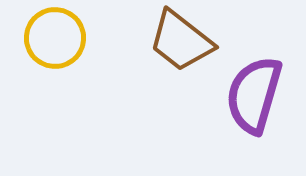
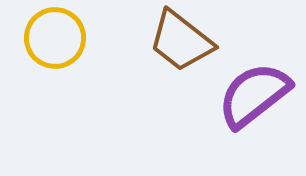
purple semicircle: rotated 36 degrees clockwise
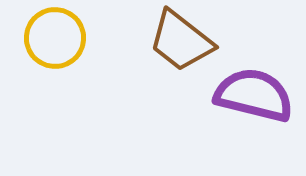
purple semicircle: rotated 52 degrees clockwise
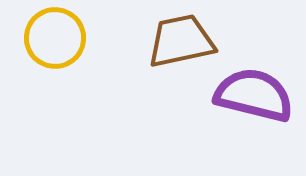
brown trapezoid: rotated 130 degrees clockwise
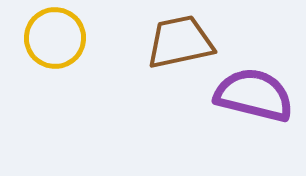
brown trapezoid: moved 1 px left, 1 px down
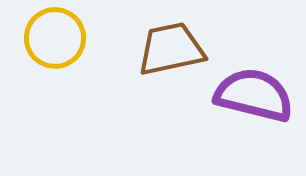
brown trapezoid: moved 9 px left, 7 px down
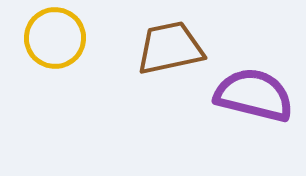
brown trapezoid: moved 1 px left, 1 px up
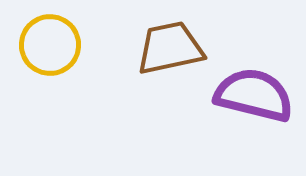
yellow circle: moved 5 px left, 7 px down
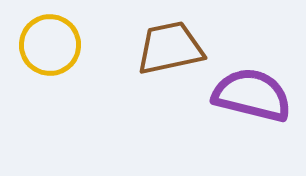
purple semicircle: moved 2 px left
